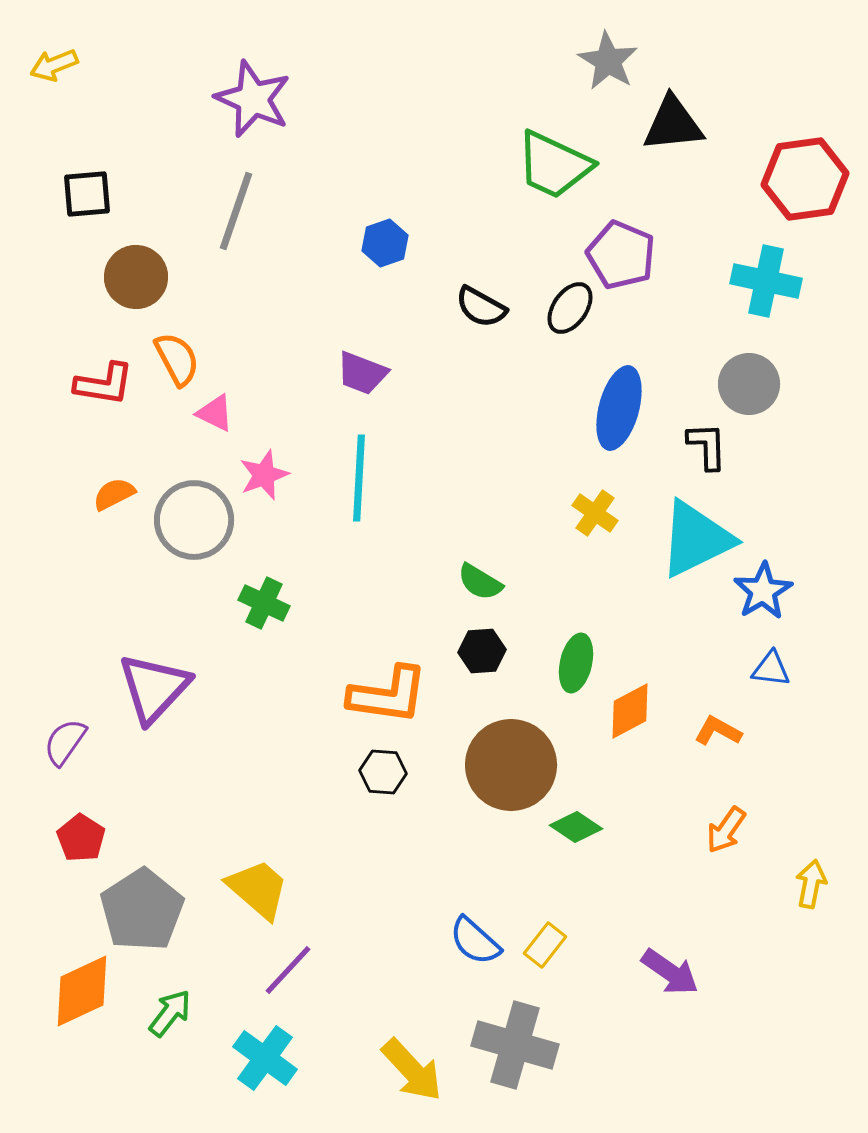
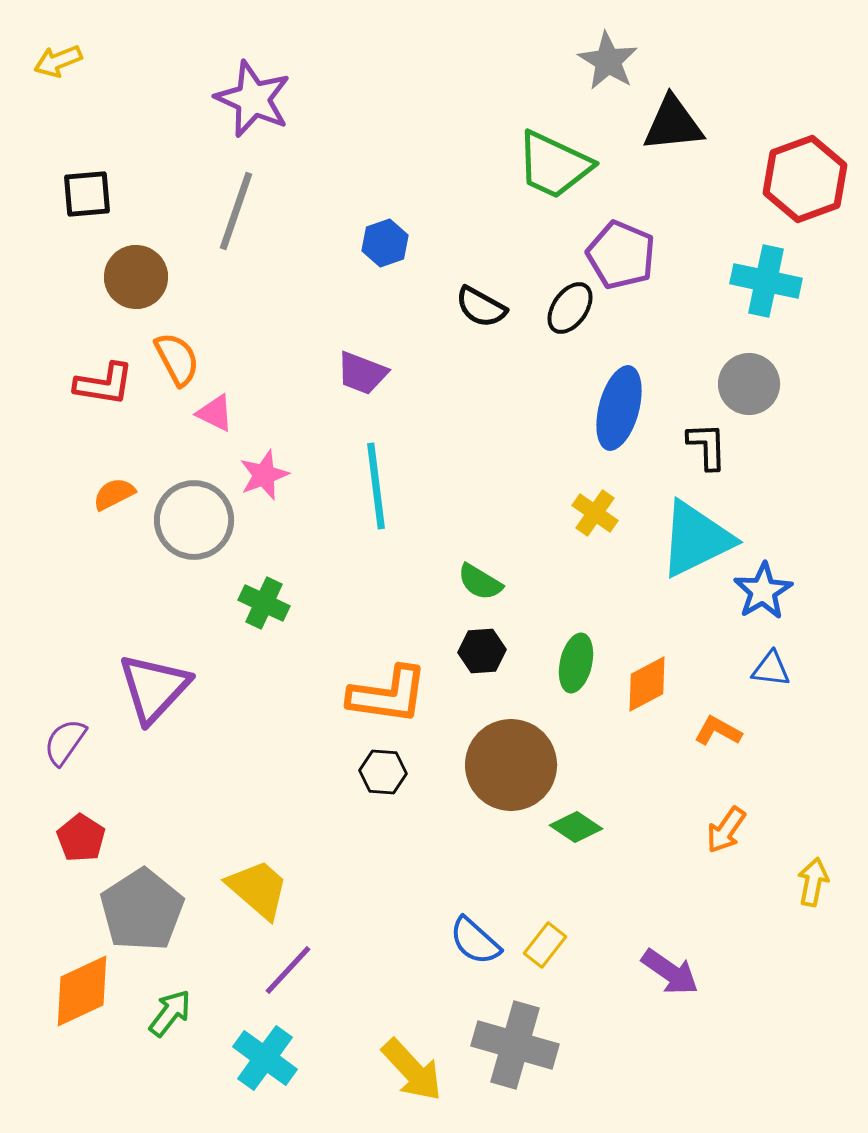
yellow arrow at (54, 65): moved 4 px right, 4 px up
red hexagon at (805, 179): rotated 12 degrees counterclockwise
cyan line at (359, 478): moved 17 px right, 8 px down; rotated 10 degrees counterclockwise
orange diamond at (630, 711): moved 17 px right, 27 px up
yellow arrow at (811, 884): moved 2 px right, 2 px up
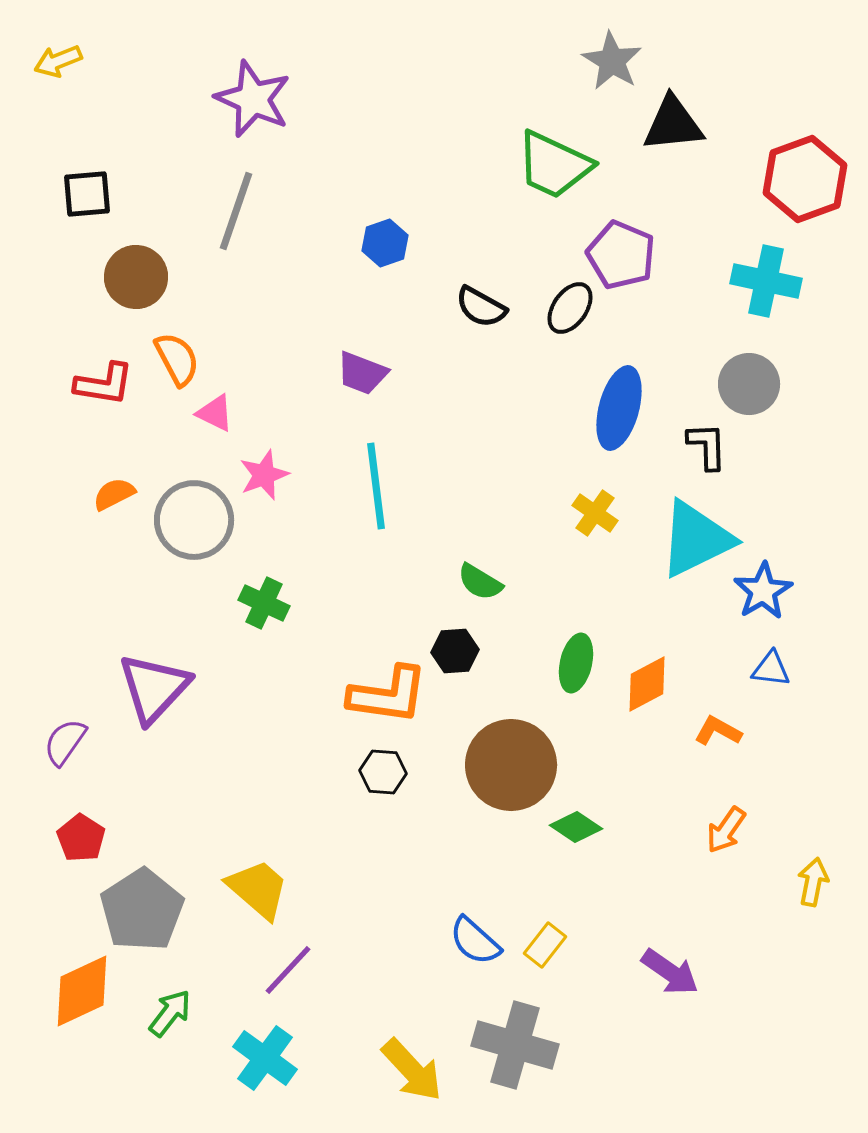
gray star at (608, 61): moved 4 px right
black hexagon at (482, 651): moved 27 px left
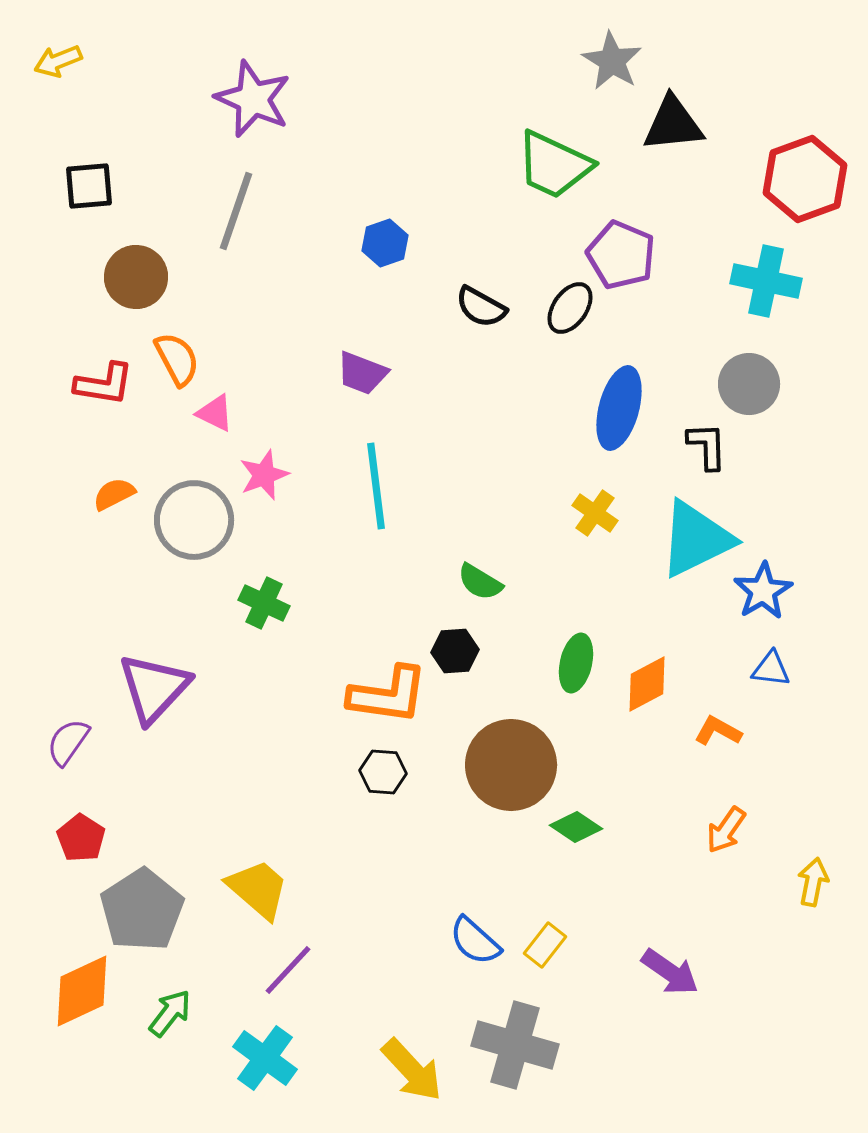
black square at (87, 194): moved 2 px right, 8 px up
purple semicircle at (65, 742): moved 3 px right
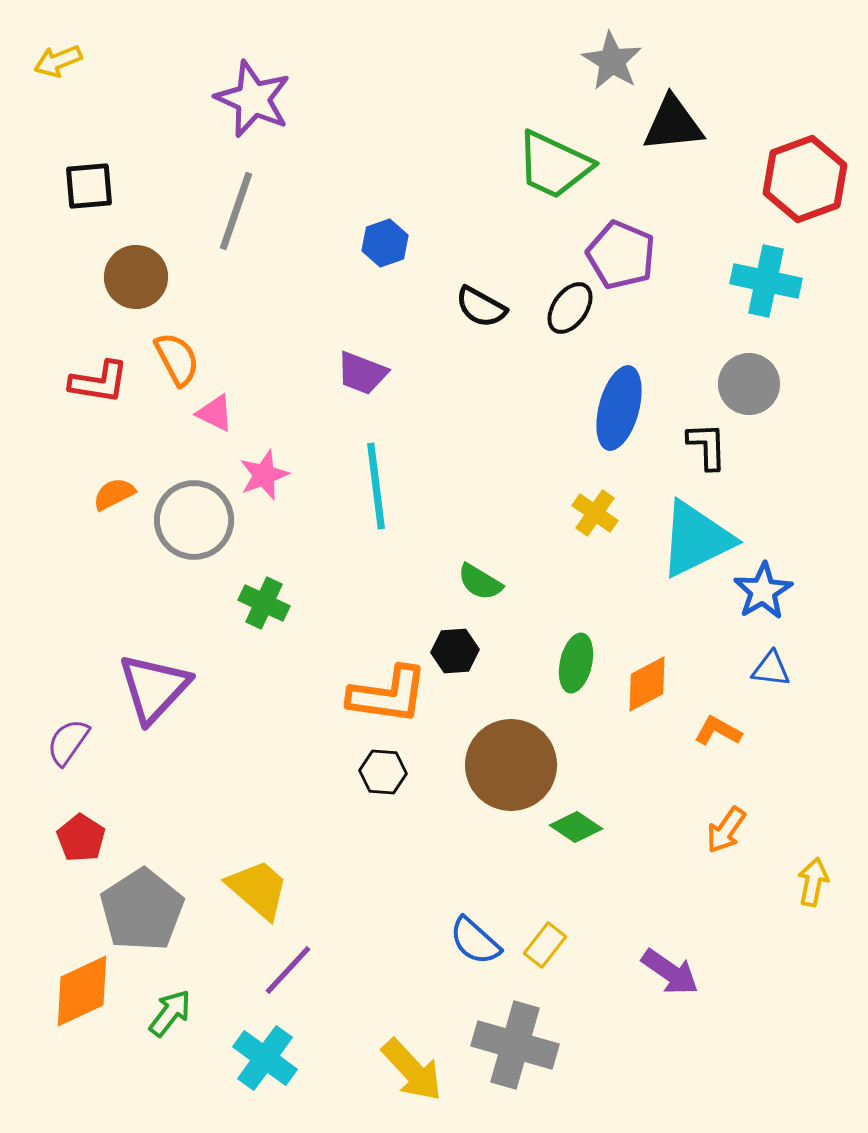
red L-shape at (104, 384): moved 5 px left, 2 px up
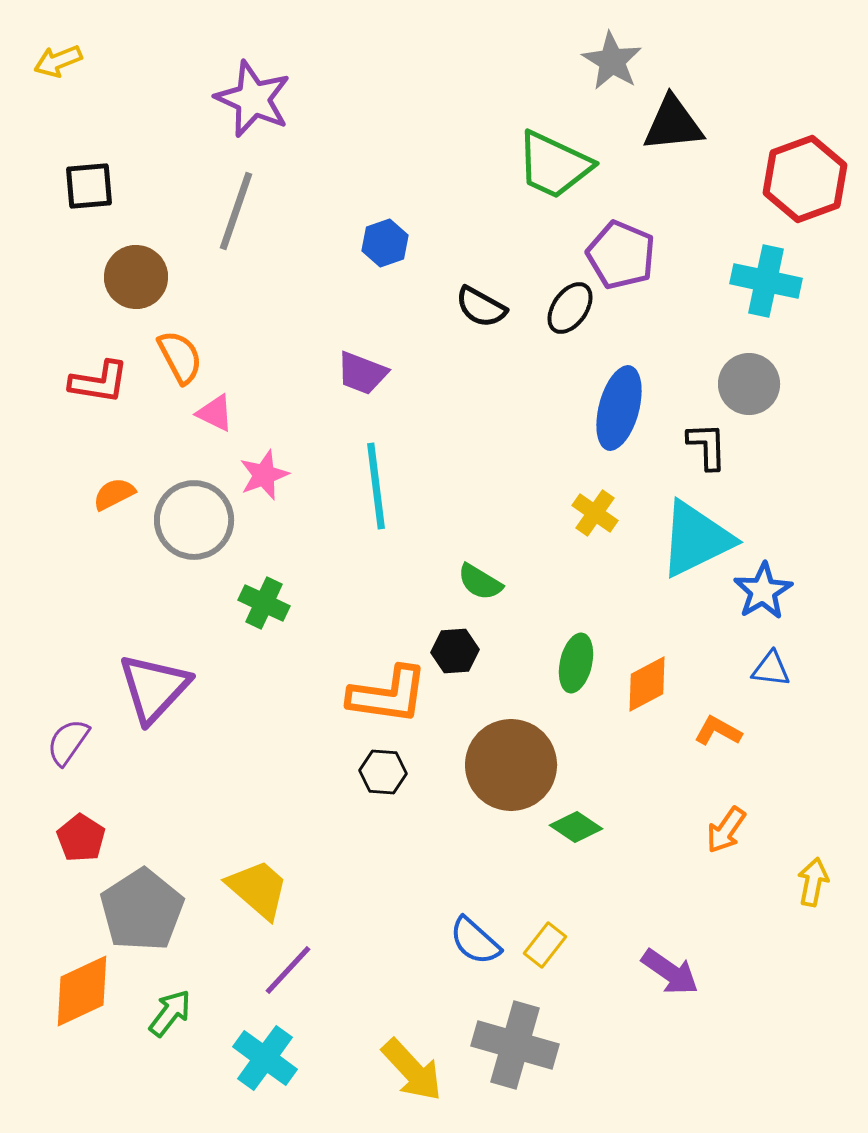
orange semicircle at (177, 359): moved 3 px right, 2 px up
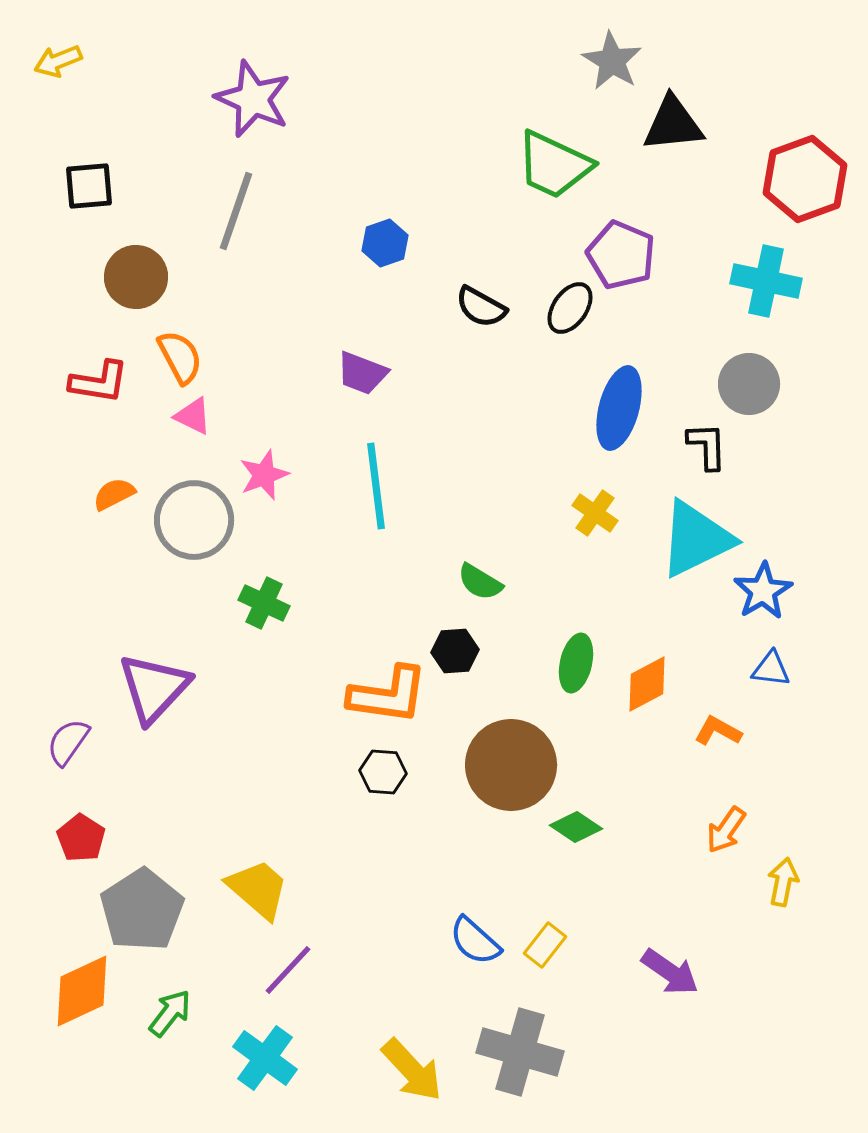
pink triangle at (215, 413): moved 22 px left, 3 px down
yellow arrow at (813, 882): moved 30 px left
gray cross at (515, 1045): moved 5 px right, 7 px down
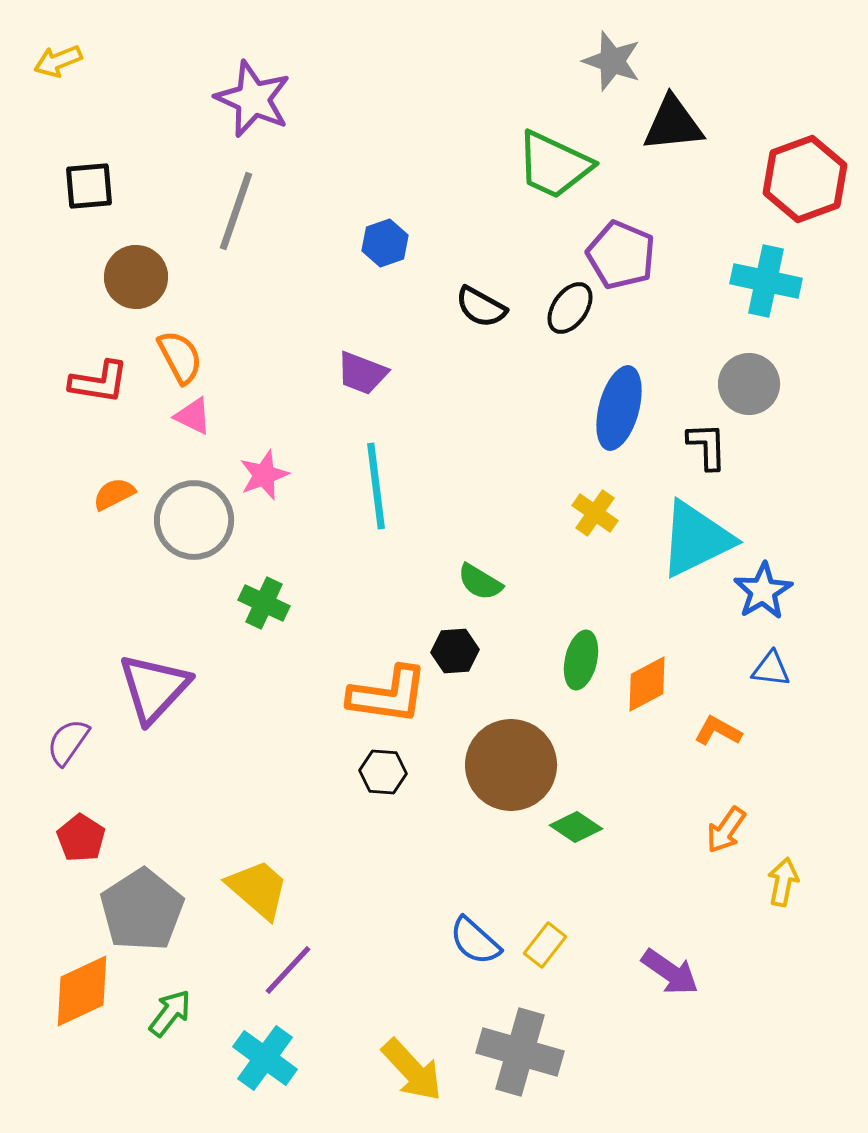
gray star at (612, 61): rotated 12 degrees counterclockwise
green ellipse at (576, 663): moved 5 px right, 3 px up
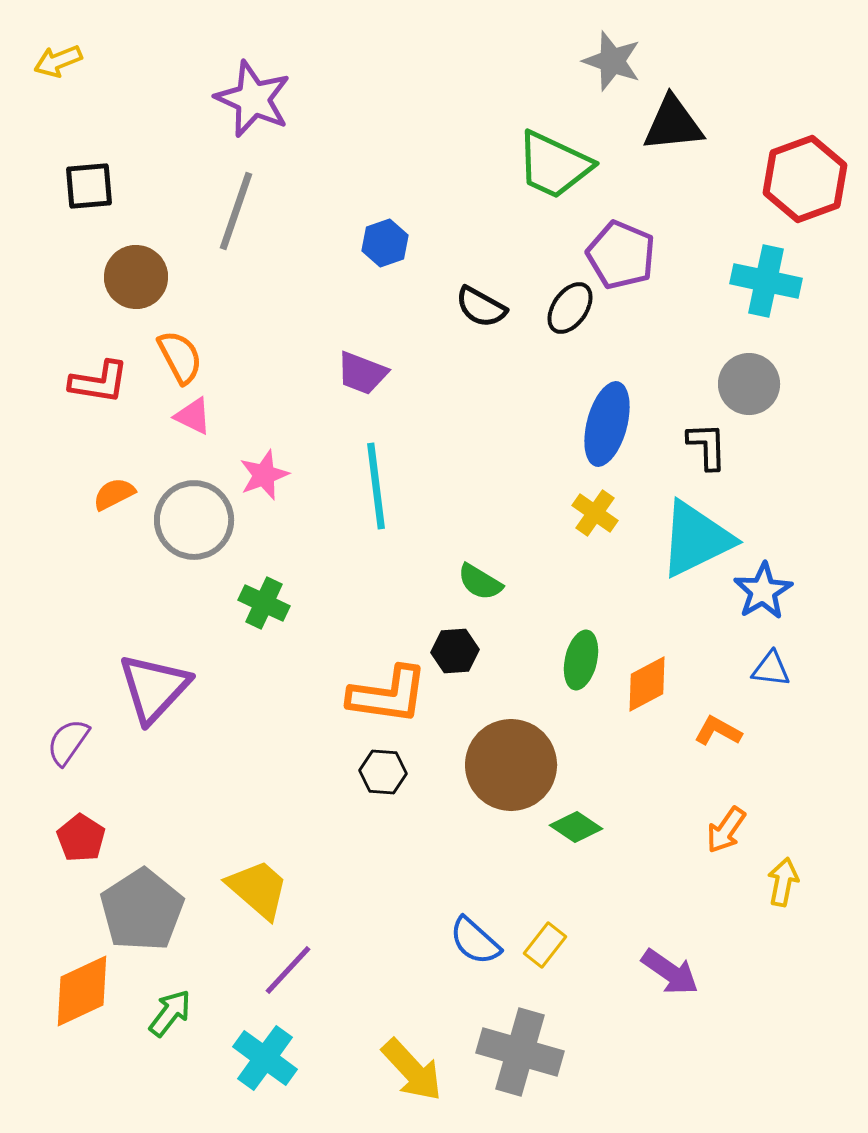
blue ellipse at (619, 408): moved 12 px left, 16 px down
